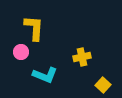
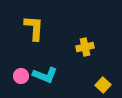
pink circle: moved 24 px down
yellow cross: moved 3 px right, 10 px up
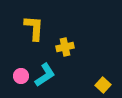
yellow cross: moved 20 px left
cyan L-shape: rotated 55 degrees counterclockwise
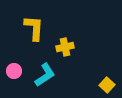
pink circle: moved 7 px left, 5 px up
yellow square: moved 4 px right
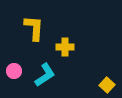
yellow cross: rotated 12 degrees clockwise
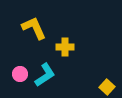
yellow L-shape: rotated 28 degrees counterclockwise
pink circle: moved 6 px right, 3 px down
yellow square: moved 2 px down
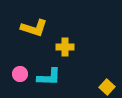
yellow L-shape: rotated 132 degrees clockwise
cyan L-shape: moved 4 px right, 2 px down; rotated 35 degrees clockwise
